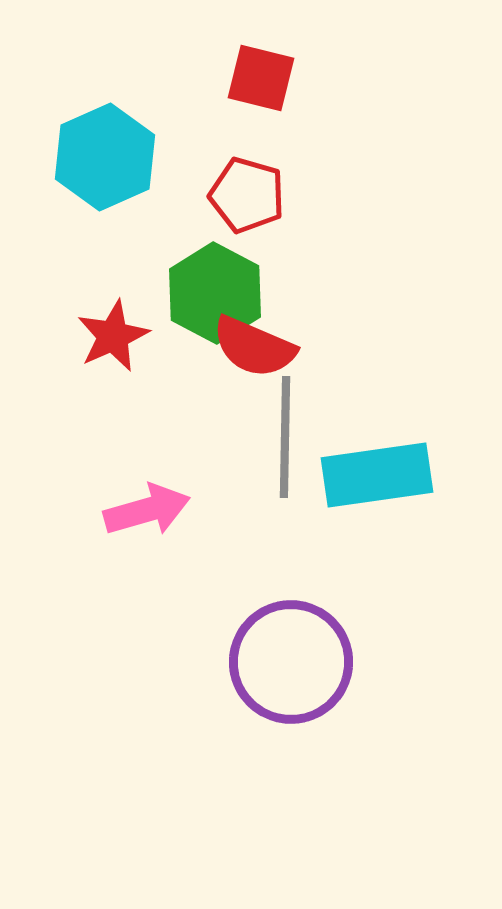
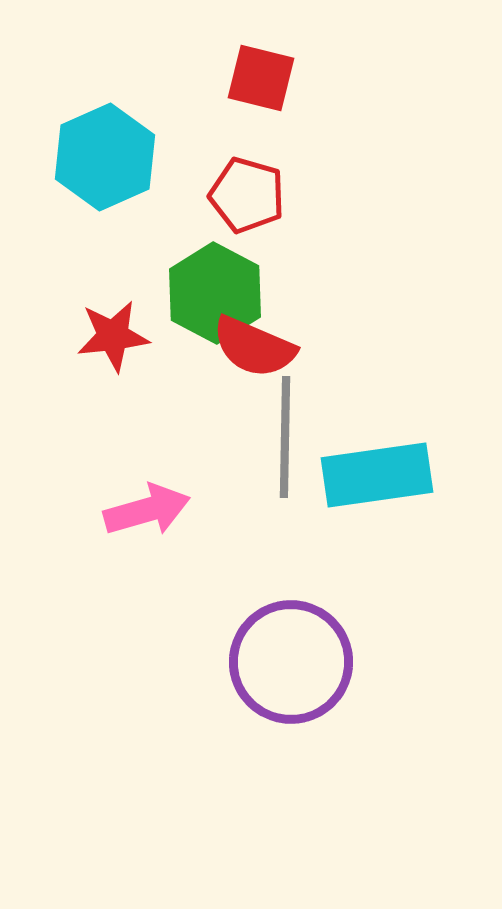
red star: rotated 18 degrees clockwise
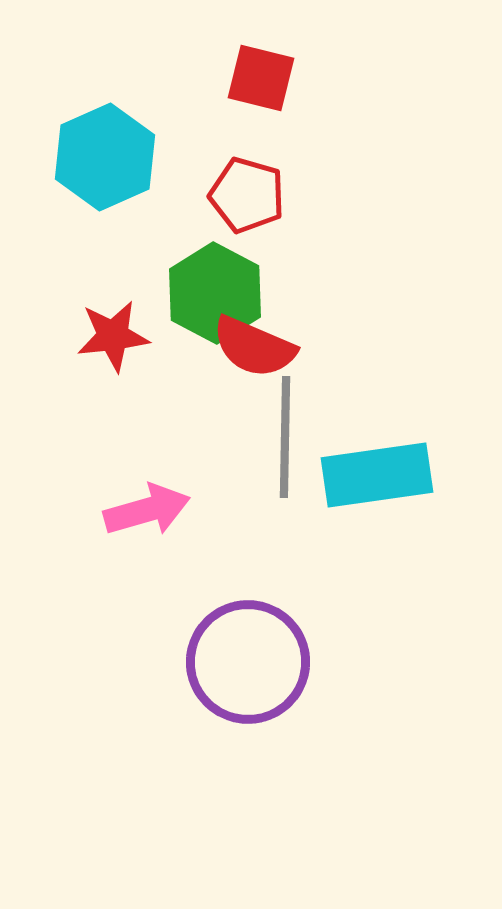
purple circle: moved 43 px left
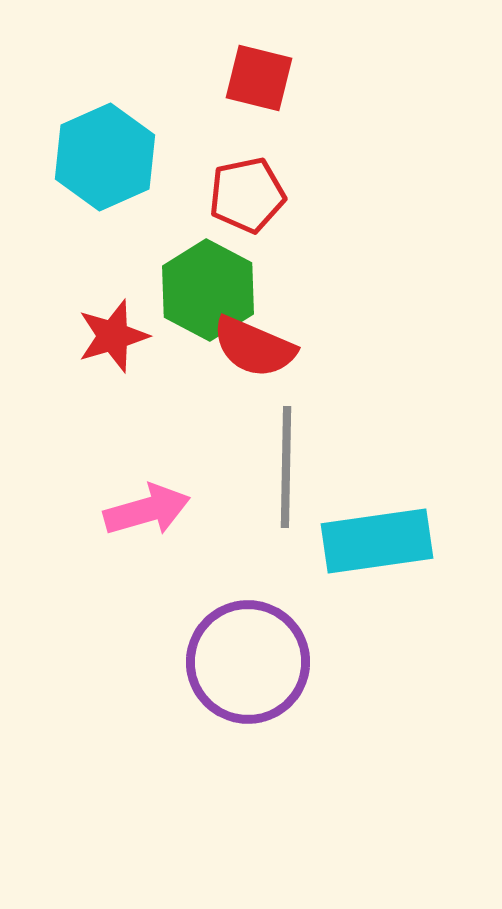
red square: moved 2 px left
red pentagon: rotated 28 degrees counterclockwise
green hexagon: moved 7 px left, 3 px up
red star: rotated 10 degrees counterclockwise
gray line: moved 1 px right, 30 px down
cyan rectangle: moved 66 px down
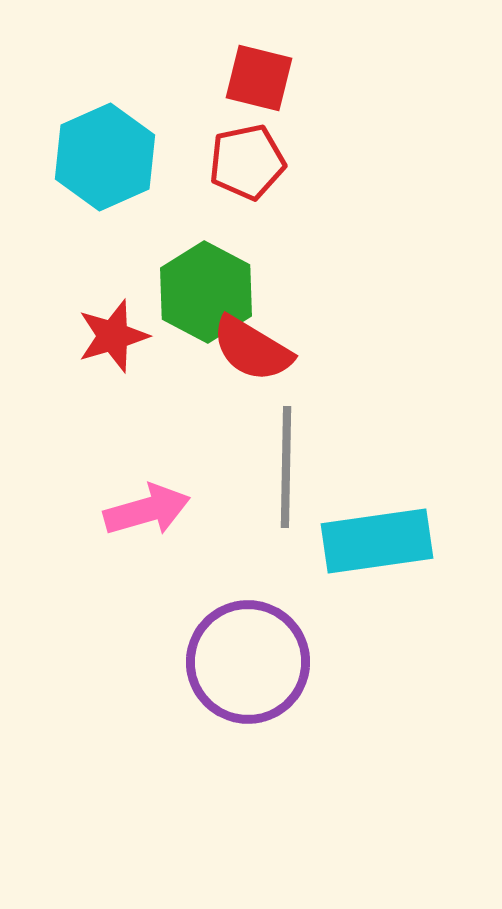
red pentagon: moved 33 px up
green hexagon: moved 2 px left, 2 px down
red semicircle: moved 2 px left, 2 px down; rotated 8 degrees clockwise
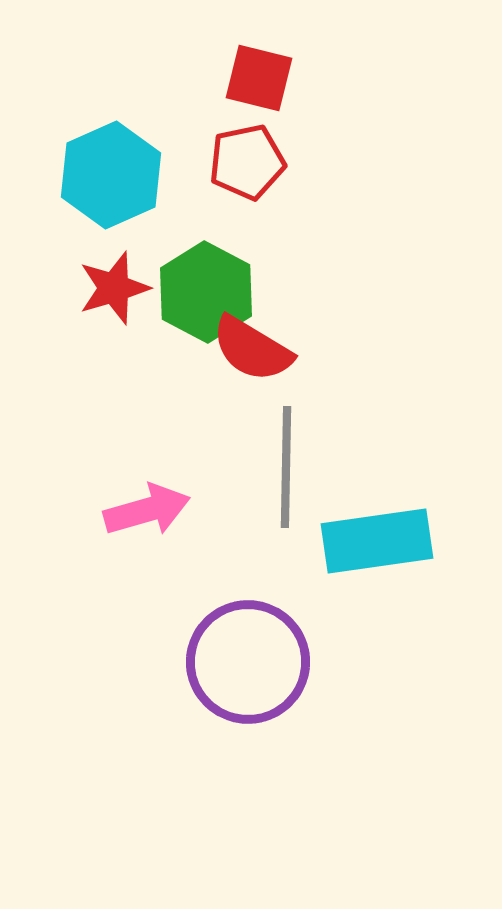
cyan hexagon: moved 6 px right, 18 px down
red star: moved 1 px right, 48 px up
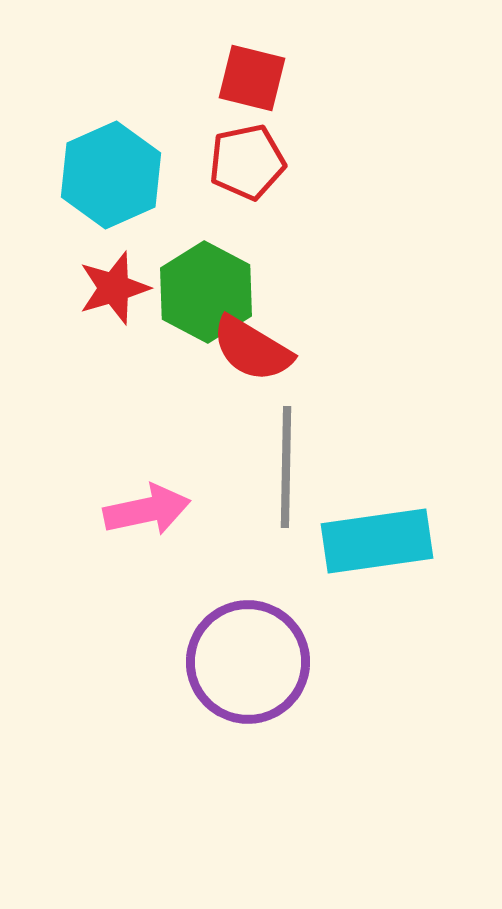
red square: moved 7 px left
pink arrow: rotated 4 degrees clockwise
